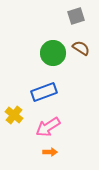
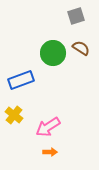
blue rectangle: moved 23 px left, 12 px up
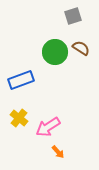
gray square: moved 3 px left
green circle: moved 2 px right, 1 px up
yellow cross: moved 5 px right, 3 px down
orange arrow: moved 8 px right; rotated 48 degrees clockwise
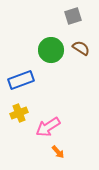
green circle: moved 4 px left, 2 px up
yellow cross: moved 5 px up; rotated 30 degrees clockwise
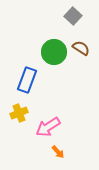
gray square: rotated 30 degrees counterclockwise
green circle: moved 3 px right, 2 px down
blue rectangle: moved 6 px right; rotated 50 degrees counterclockwise
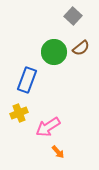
brown semicircle: rotated 108 degrees clockwise
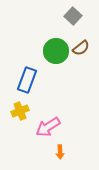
green circle: moved 2 px right, 1 px up
yellow cross: moved 1 px right, 2 px up
orange arrow: moved 2 px right; rotated 40 degrees clockwise
